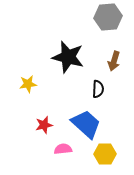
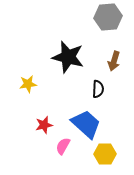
pink semicircle: moved 3 px up; rotated 54 degrees counterclockwise
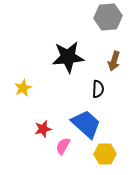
black star: rotated 20 degrees counterclockwise
yellow star: moved 5 px left, 4 px down; rotated 18 degrees counterclockwise
red star: moved 1 px left, 4 px down
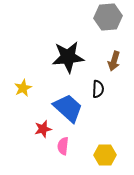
blue trapezoid: moved 18 px left, 16 px up
pink semicircle: rotated 24 degrees counterclockwise
yellow hexagon: moved 1 px down
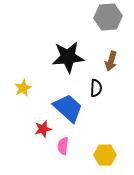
brown arrow: moved 3 px left
black semicircle: moved 2 px left, 1 px up
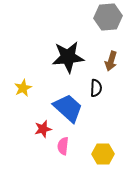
yellow hexagon: moved 2 px left, 1 px up
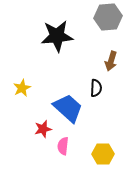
black star: moved 11 px left, 21 px up
yellow star: moved 1 px left
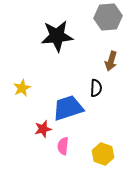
blue trapezoid: rotated 60 degrees counterclockwise
yellow hexagon: rotated 20 degrees clockwise
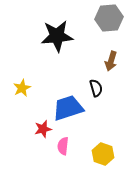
gray hexagon: moved 1 px right, 1 px down
black semicircle: rotated 18 degrees counterclockwise
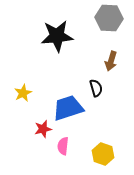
gray hexagon: rotated 8 degrees clockwise
yellow star: moved 1 px right, 5 px down
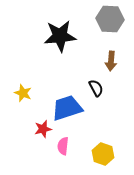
gray hexagon: moved 1 px right, 1 px down
black star: moved 3 px right
brown arrow: rotated 12 degrees counterclockwise
black semicircle: rotated 12 degrees counterclockwise
yellow star: rotated 24 degrees counterclockwise
blue trapezoid: moved 1 px left
